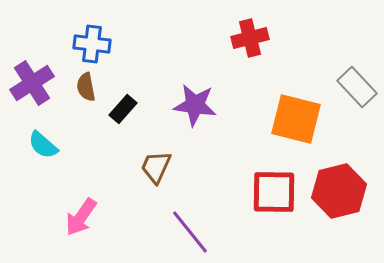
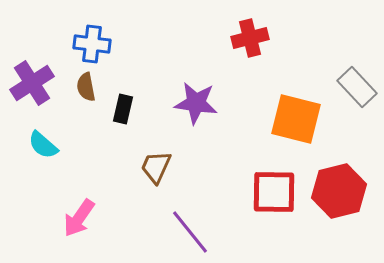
purple star: moved 1 px right, 2 px up
black rectangle: rotated 28 degrees counterclockwise
pink arrow: moved 2 px left, 1 px down
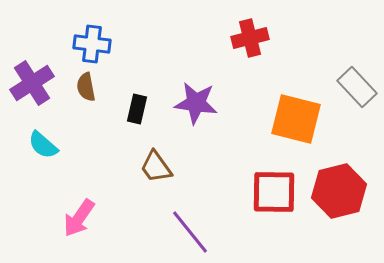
black rectangle: moved 14 px right
brown trapezoid: rotated 60 degrees counterclockwise
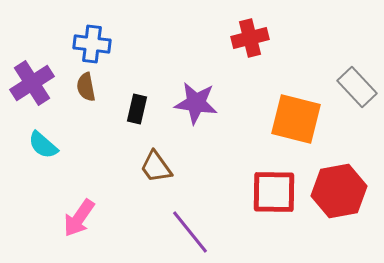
red hexagon: rotated 4 degrees clockwise
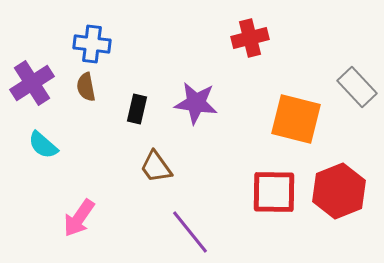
red hexagon: rotated 12 degrees counterclockwise
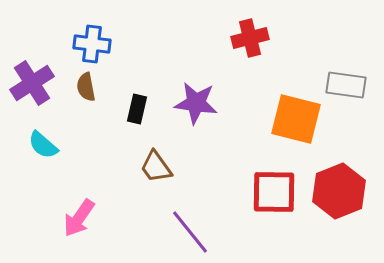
gray rectangle: moved 11 px left, 2 px up; rotated 39 degrees counterclockwise
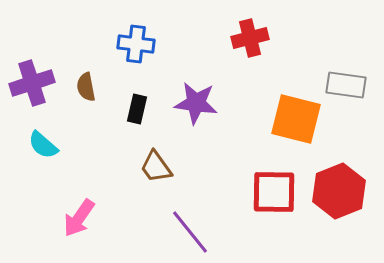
blue cross: moved 44 px right
purple cross: rotated 15 degrees clockwise
